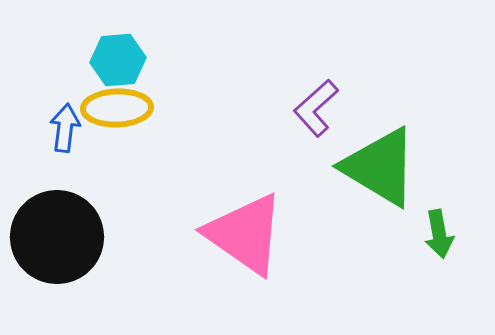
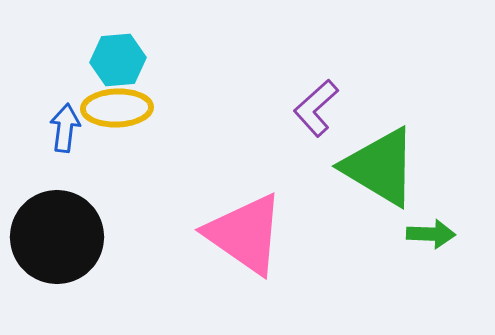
green arrow: moved 8 px left; rotated 78 degrees counterclockwise
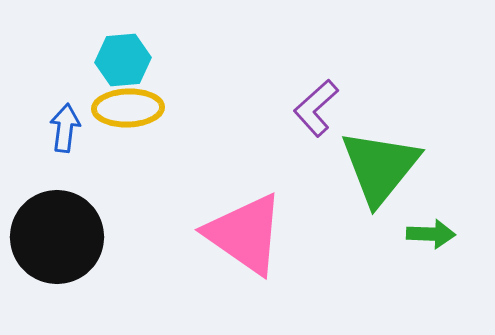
cyan hexagon: moved 5 px right
yellow ellipse: moved 11 px right
green triangle: rotated 38 degrees clockwise
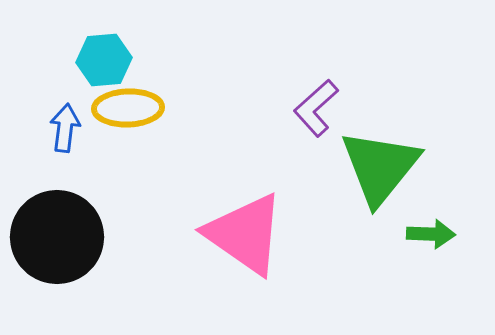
cyan hexagon: moved 19 px left
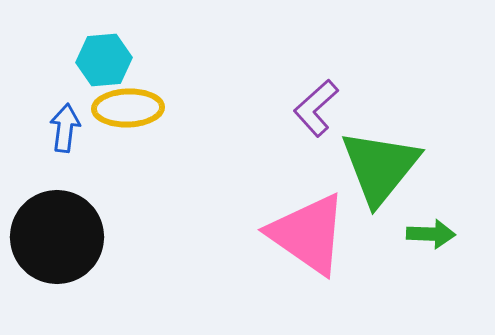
pink triangle: moved 63 px right
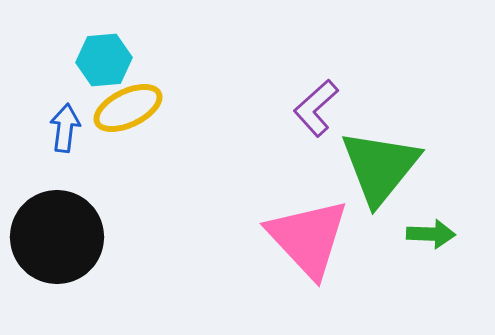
yellow ellipse: rotated 24 degrees counterclockwise
pink triangle: moved 4 px down; rotated 12 degrees clockwise
